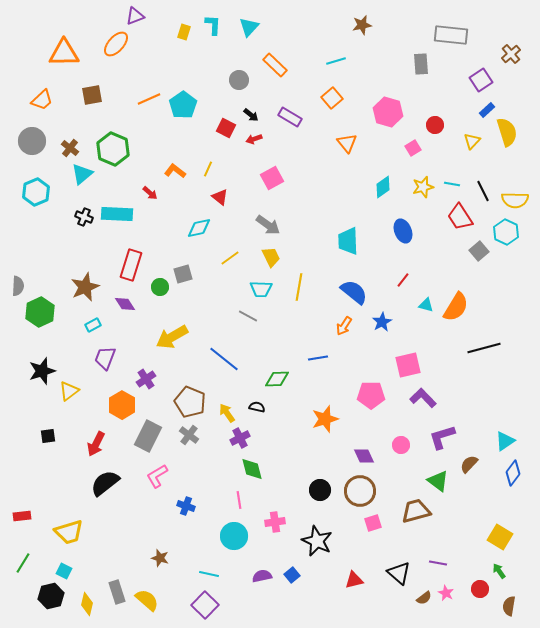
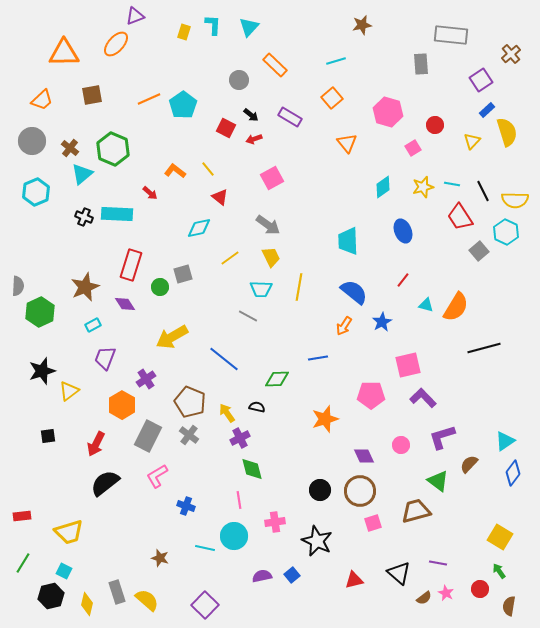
yellow line at (208, 169): rotated 63 degrees counterclockwise
cyan line at (209, 574): moved 4 px left, 26 px up
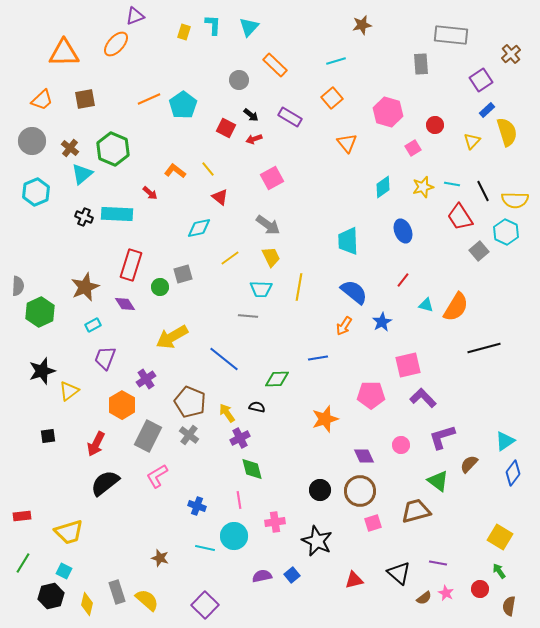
brown square at (92, 95): moved 7 px left, 4 px down
gray line at (248, 316): rotated 24 degrees counterclockwise
blue cross at (186, 506): moved 11 px right
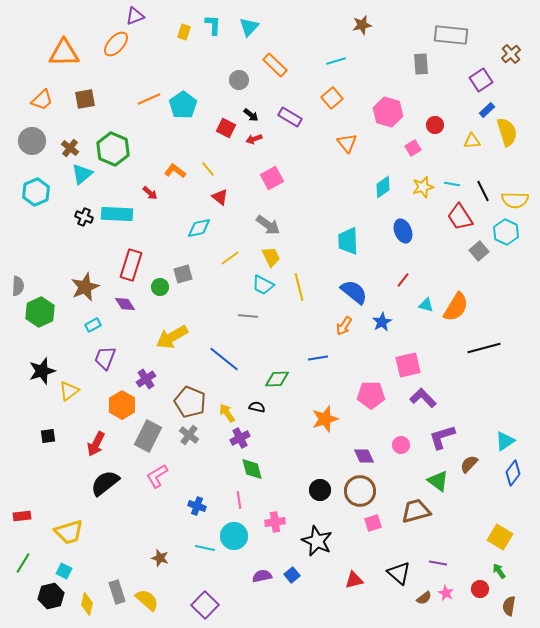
yellow triangle at (472, 141): rotated 42 degrees clockwise
yellow line at (299, 287): rotated 24 degrees counterclockwise
cyan trapezoid at (261, 289): moved 2 px right, 4 px up; rotated 25 degrees clockwise
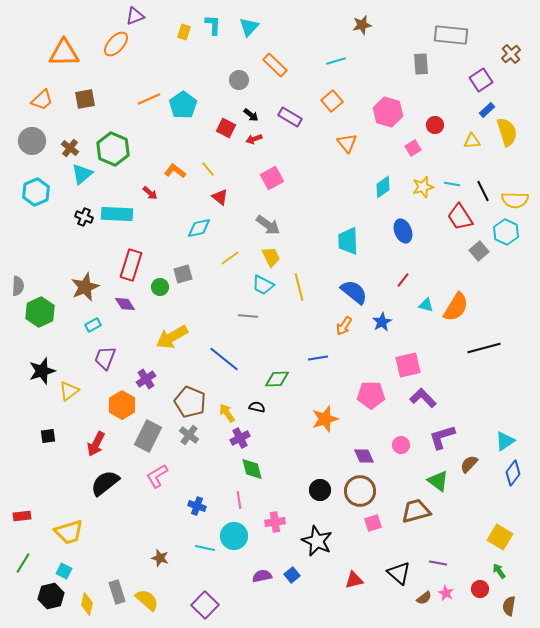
orange square at (332, 98): moved 3 px down
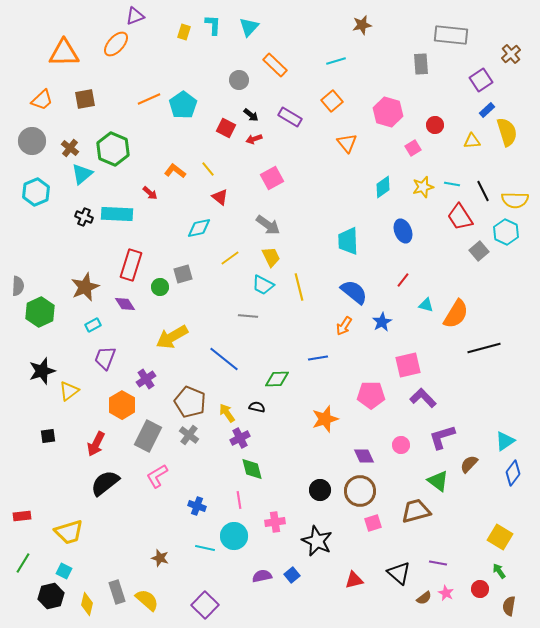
orange semicircle at (456, 307): moved 7 px down
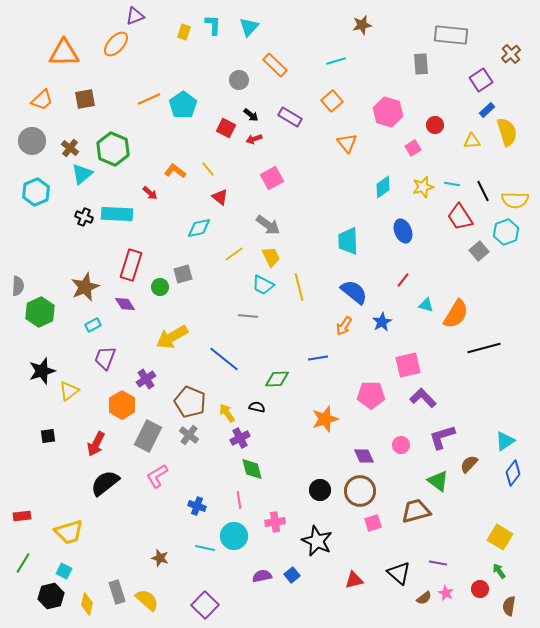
cyan hexagon at (506, 232): rotated 15 degrees clockwise
yellow line at (230, 258): moved 4 px right, 4 px up
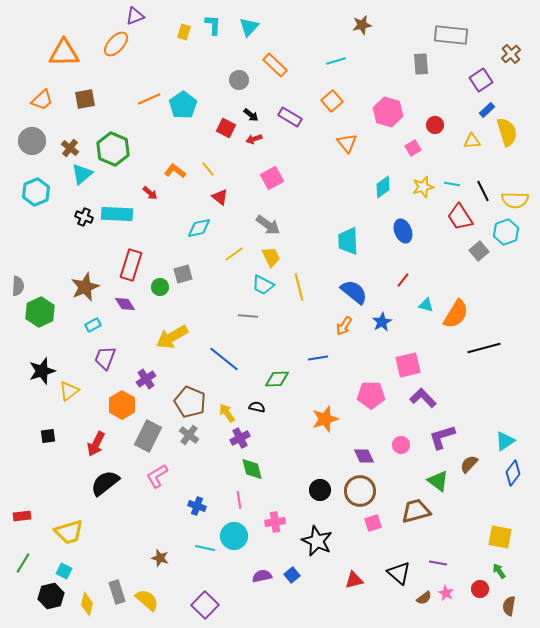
yellow square at (500, 537): rotated 20 degrees counterclockwise
